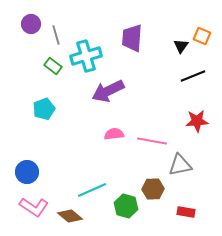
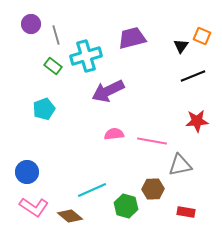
purple trapezoid: rotated 72 degrees clockwise
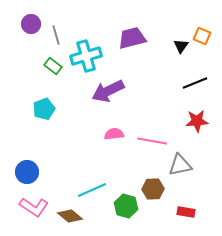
black line: moved 2 px right, 7 px down
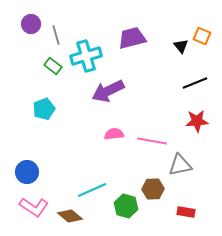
black triangle: rotated 14 degrees counterclockwise
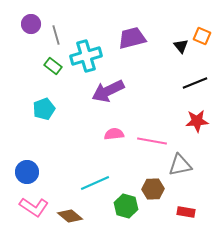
cyan line: moved 3 px right, 7 px up
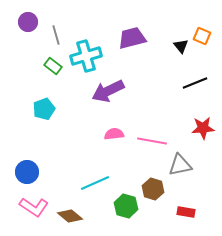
purple circle: moved 3 px left, 2 px up
red star: moved 6 px right, 7 px down
brown hexagon: rotated 20 degrees clockwise
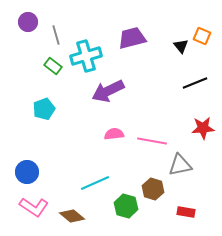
brown diamond: moved 2 px right
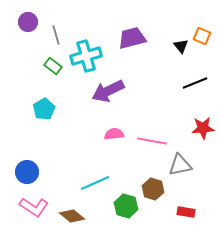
cyan pentagon: rotated 10 degrees counterclockwise
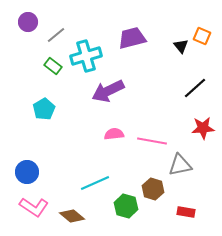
gray line: rotated 66 degrees clockwise
black line: moved 5 px down; rotated 20 degrees counterclockwise
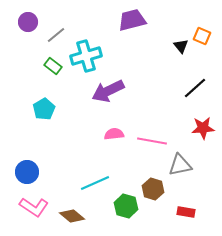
purple trapezoid: moved 18 px up
